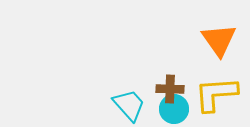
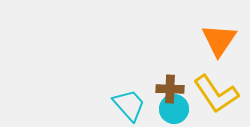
orange triangle: rotated 9 degrees clockwise
yellow L-shape: rotated 120 degrees counterclockwise
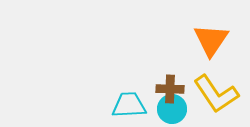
orange triangle: moved 8 px left
cyan trapezoid: rotated 51 degrees counterclockwise
cyan circle: moved 2 px left
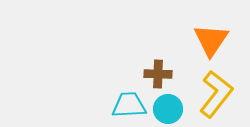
brown cross: moved 12 px left, 15 px up
yellow L-shape: rotated 108 degrees counterclockwise
cyan circle: moved 4 px left
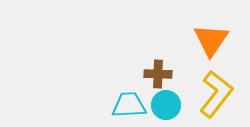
cyan circle: moved 2 px left, 4 px up
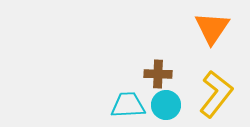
orange triangle: moved 1 px right, 12 px up
cyan trapezoid: moved 1 px left
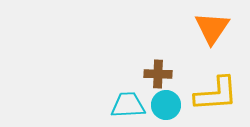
yellow L-shape: rotated 48 degrees clockwise
